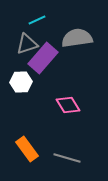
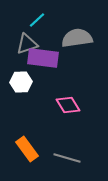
cyan line: rotated 18 degrees counterclockwise
purple rectangle: rotated 56 degrees clockwise
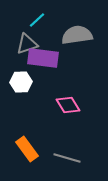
gray semicircle: moved 3 px up
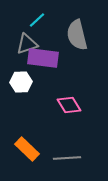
gray semicircle: rotated 96 degrees counterclockwise
pink diamond: moved 1 px right
orange rectangle: rotated 10 degrees counterclockwise
gray line: rotated 20 degrees counterclockwise
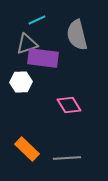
cyan line: rotated 18 degrees clockwise
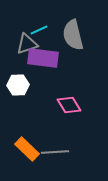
cyan line: moved 2 px right, 10 px down
gray semicircle: moved 4 px left
white hexagon: moved 3 px left, 3 px down
gray line: moved 12 px left, 6 px up
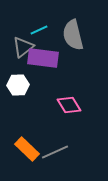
gray triangle: moved 4 px left, 3 px down; rotated 20 degrees counterclockwise
gray line: rotated 20 degrees counterclockwise
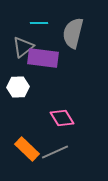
cyan line: moved 7 px up; rotated 24 degrees clockwise
gray semicircle: moved 2 px up; rotated 28 degrees clockwise
white hexagon: moved 2 px down
pink diamond: moved 7 px left, 13 px down
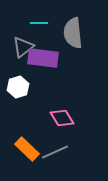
gray semicircle: rotated 20 degrees counterclockwise
white hexagon: rotated 15 degrees counterclockwise
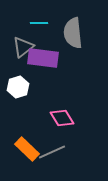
gray line: moved 3 px left
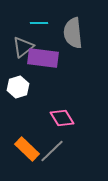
gray line: moved 1 px up; rotated 20 degrees counterclockwise
